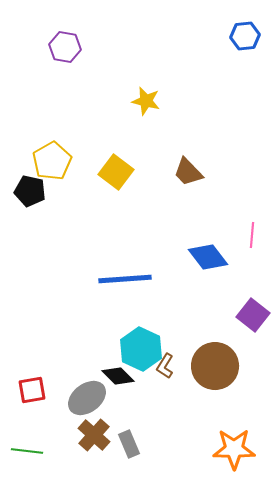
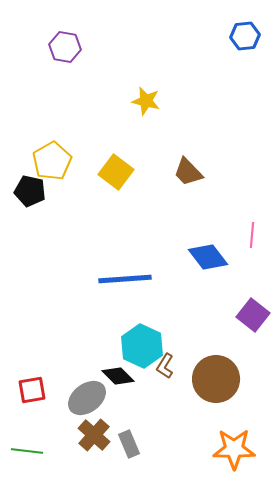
cyan hexagon: moved 1 px right, 3 px up
brown circle: moved 1 px right, 13 px down
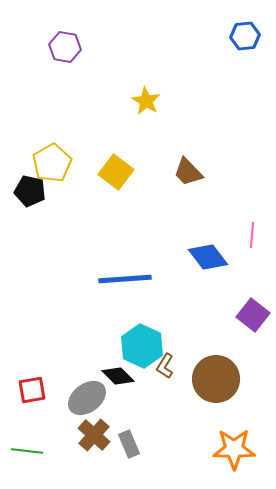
yellow star: rotated 16 degrees clockwise
yellow pentagon: moved 2 px down
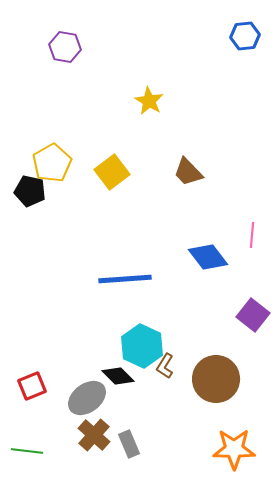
yellow star: moved 3 px right
yellow square: moved 4 px left; rotated 16 degrees clockwise
red square: moved 4 px up; rotated 12 degrees counterclockwise
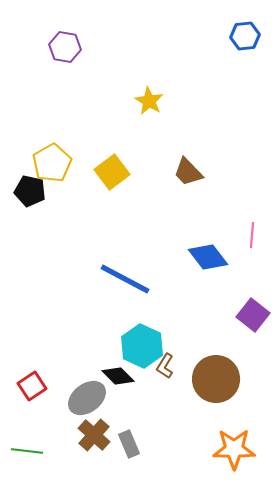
blue line: rotated 32 degrees clockwise
red square: rotated 12 degrees counterclockwise
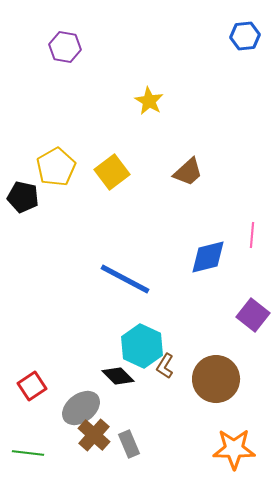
yellow pentagon: moved 4 px right, 4 px down
brown trapezoid: rotated 88 degrees counterclockwise
black pentagon: moved 7 px left, 6 px down
blue diamond: rotated 66 degrees counterclockwise
gray ellipse: moved 6 px left, 10 px down
green line: moved 1 px right, 2 px down
